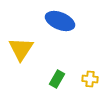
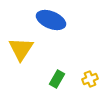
blue ellipse: moved 9 px left, 1 px up
yellow cross: rotated 28 degrees counterclockwise
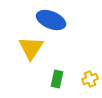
yellow triangle: moved 10 px right, 1 px up
green rectangle: rotated 18 degrees counterclockwise
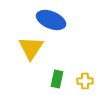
yellow cross: moved 5 px left, 2 px down; rotated 21 degrees clockwise
